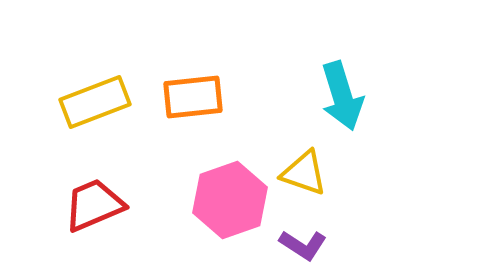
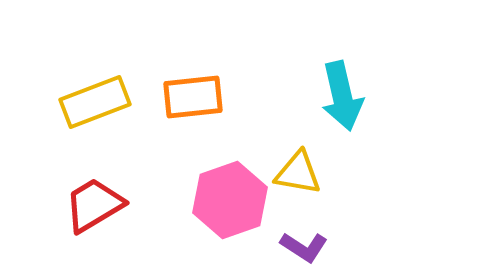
cyan arrow: rotated 4 degrees clockwise
yellow triangle: moved 6 px left; rotated 9 degrees counterclockwise
red trapezoid: rotated 8 degrees counterclockwise
purple L-shape: moved 1 px right, 2 px down
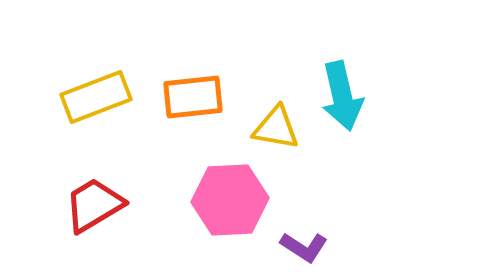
yellow rectangle: moved 1 px right, 5 px up
yellow triangle: moved 22 px left, 45 px up
pink hexagon: rotated 16 degrees clockwise
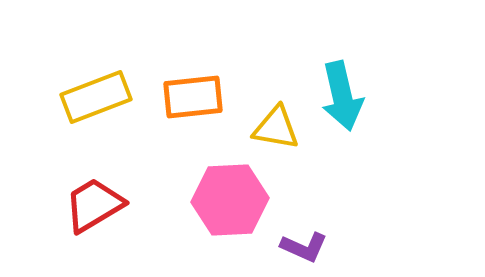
purple L-shape: rotated 9 degrees counterclockwise
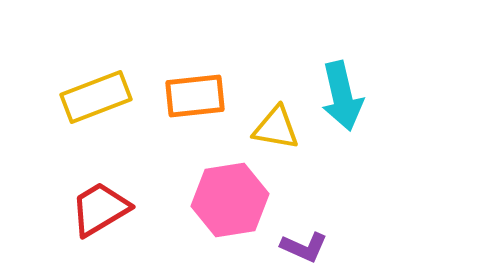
orange rectangle: moved 2 px right, 1 px up
pink hexagon: rotated 6 degrees counterclockwise
red trapezoid: moved 6 px right, 4 px down
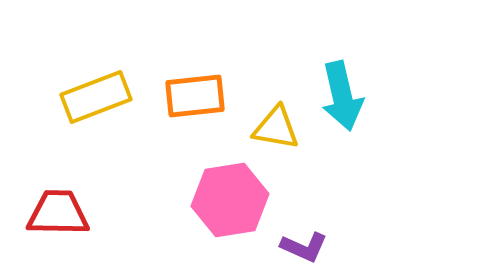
red trapezoid: moved 42 px left, 4 px down; rotated 32 degrees clockwise
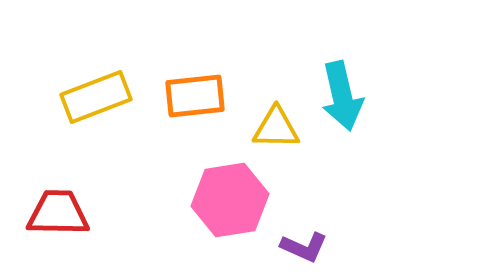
yellow triangle: rotated 9 degrees counterclockwise
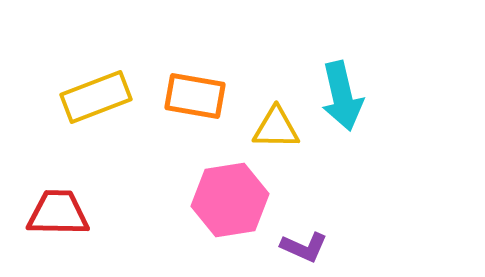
orange rectangle: rotated 16 degrees clockwise
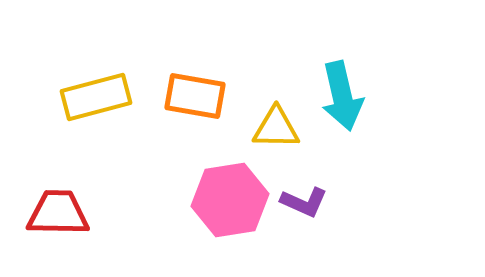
yellow rectangle: rotated 6 degrees clockwise
purple L-shape: moved 45 px up
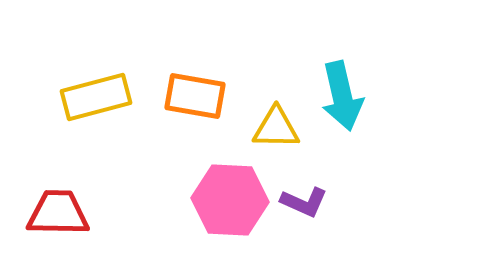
pink hexagon: rotated 12 degrees clockwise
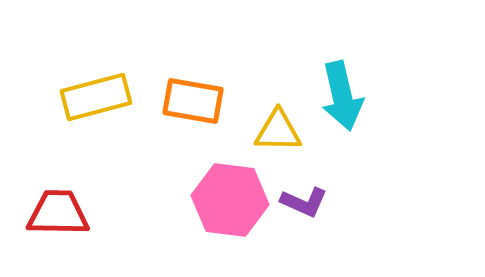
orange rectangle: moved 2 px left, 5 px down
yellow triangle: moved 2 px right, 3 px down
pink hexagon: rotated 4 degrees clockwise
